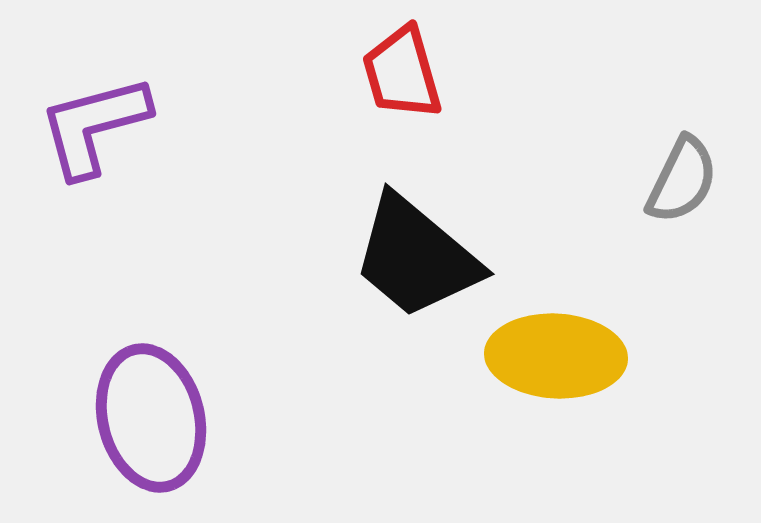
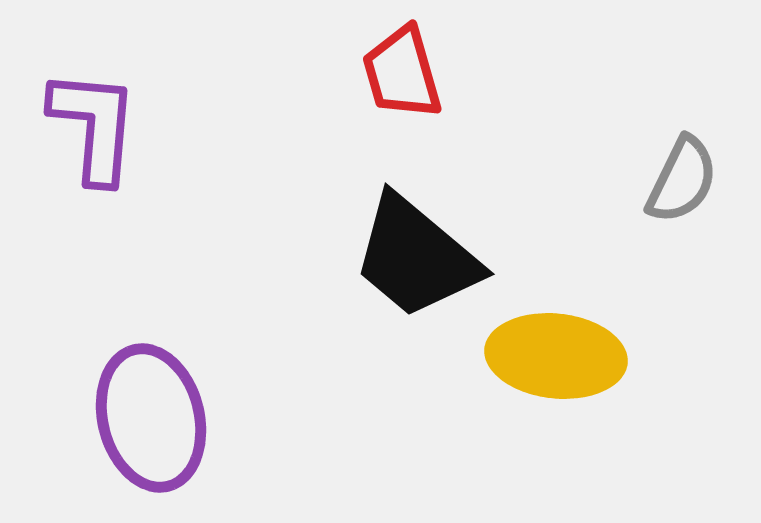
purple L-shape: rotated 110 degrees clockwise
yellow ellipse: rotated 3 degrees clockwise
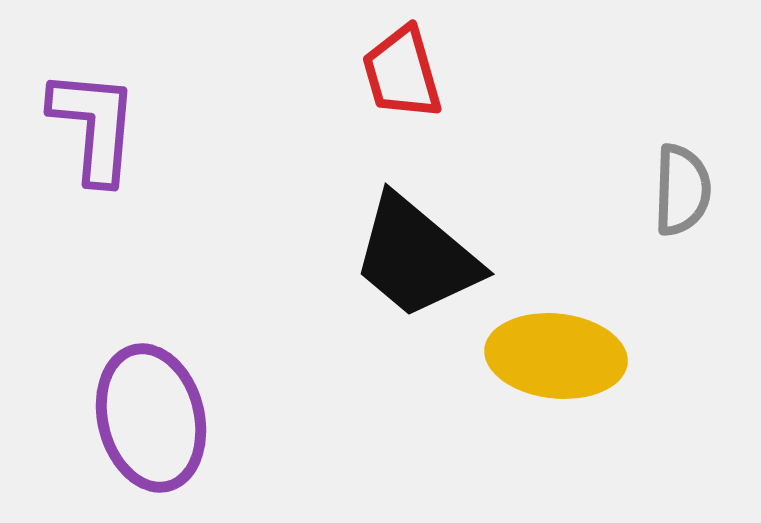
gray semicircle: moved 10 px down; rotated 24 degrees counterclockwise
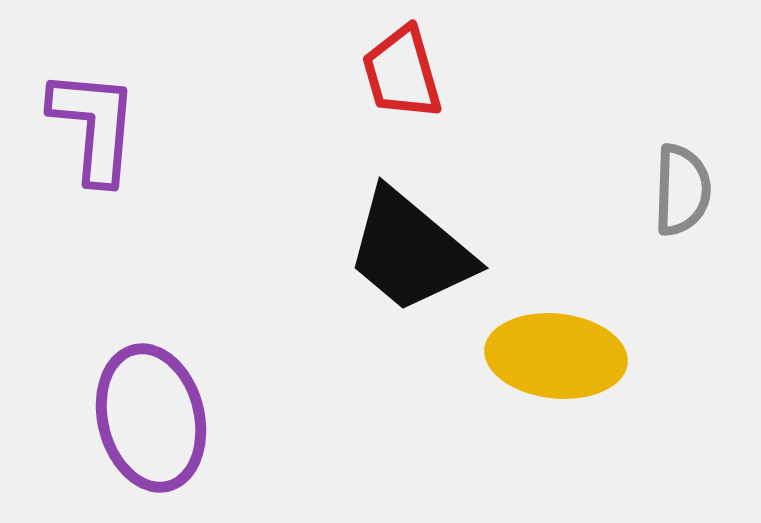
black trapezoid: moved 6 px left, 6 px up
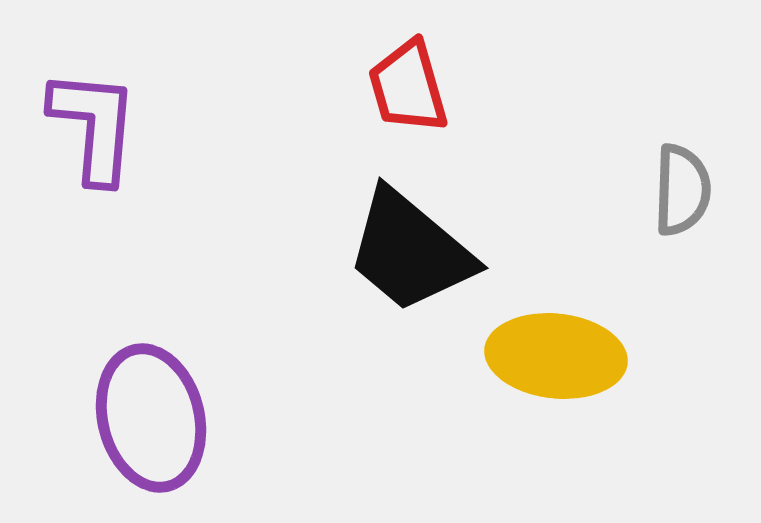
red trapezoid: moved 6 px right, 14 px down
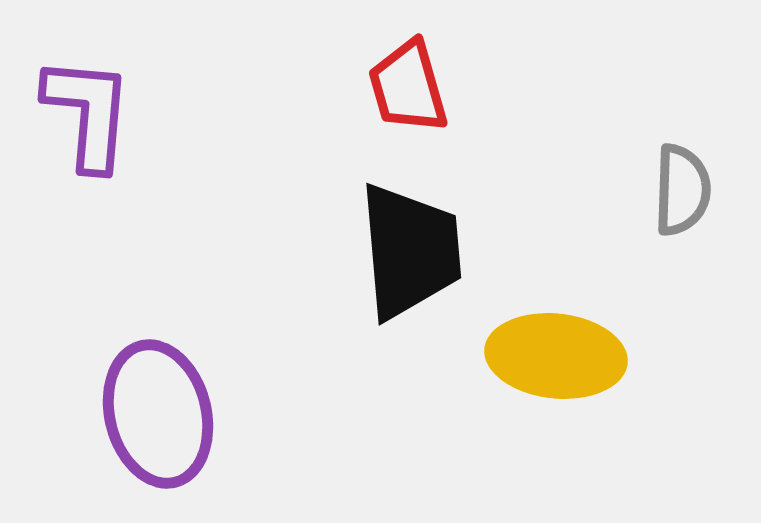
purple L-shape: moved 6 px left, 13 px up
black trapezoid: rotated 135 degrees counterclockwise
purple ellipse: moved 7 px right, 4 px up
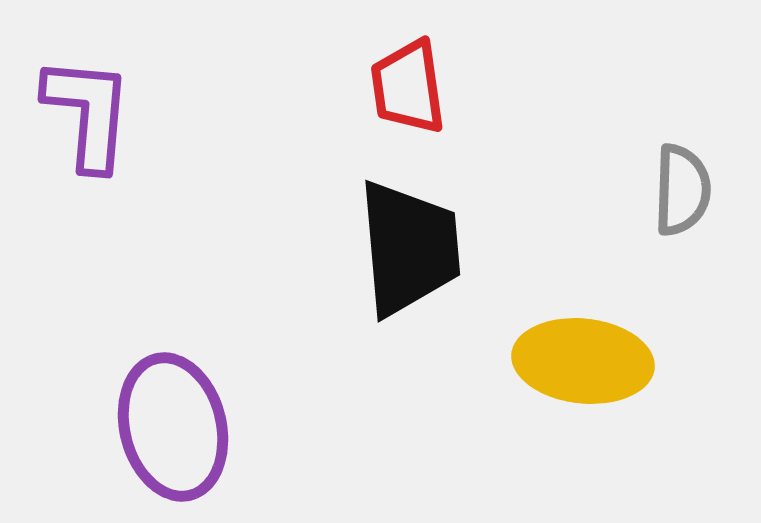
red trapezoid: rotated 8 degrees clockwise
black trapezoid: moved 1 px left, 3 px up
yellow ellipse: moved 27 px right, 5 px down
purple ellipse: moved 15 px right, 13 px down
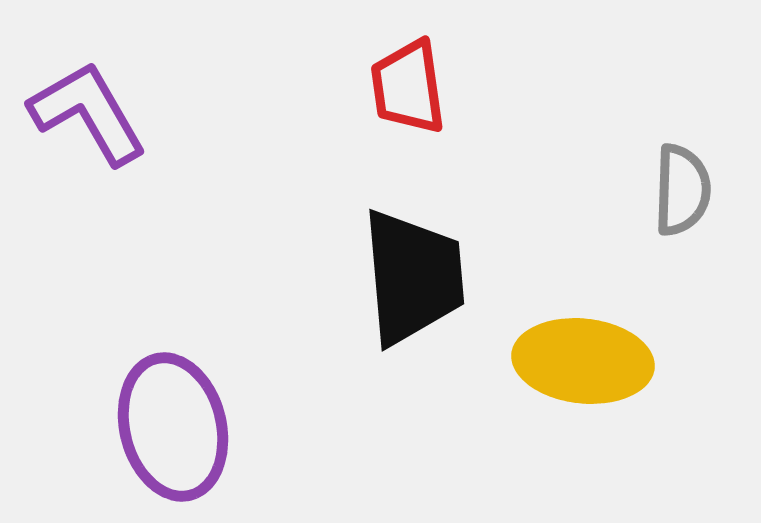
purple L-shape: rotated 35 degrees counterclockwise
black trapezoid: moved 4 px right, 29 px down
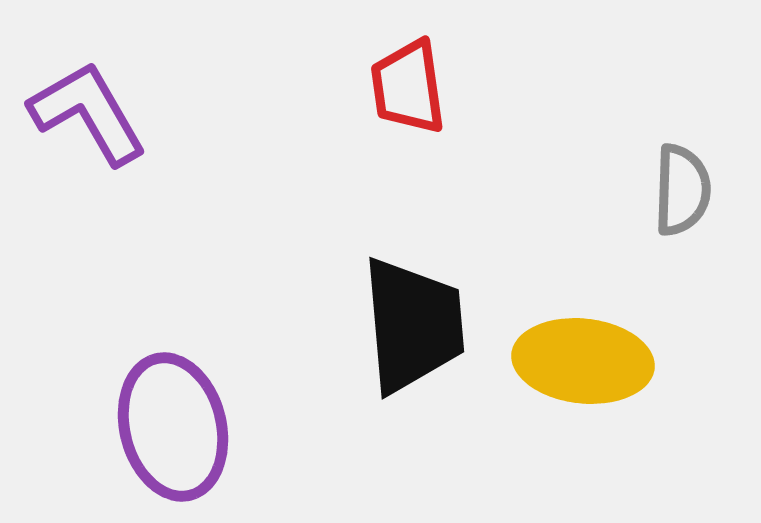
black trapezoid: moved 48 px down
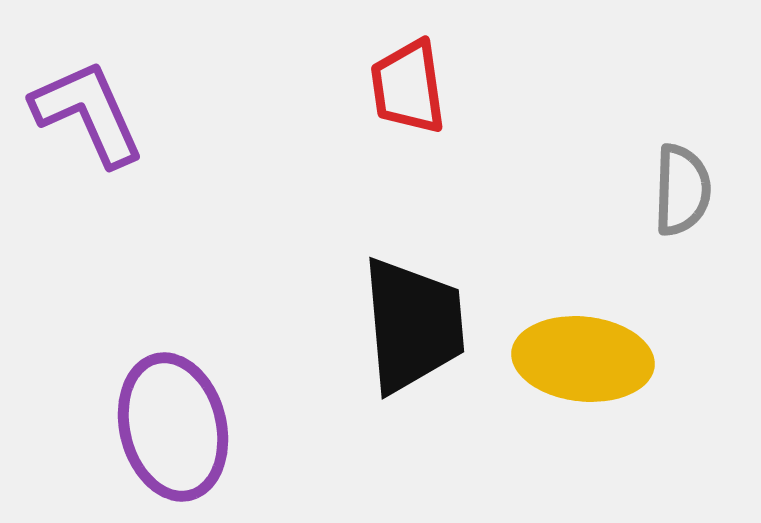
purple L-shape: rotated 6 degrees clockwise
yellow ellipse: moved 2 px up
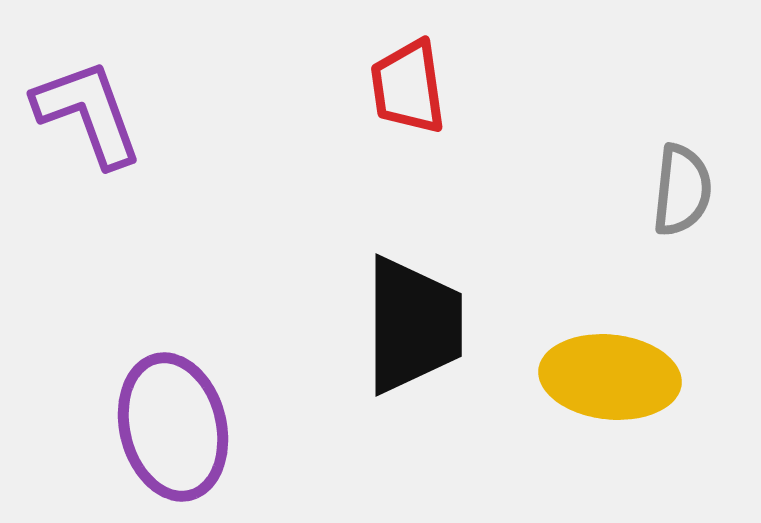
purple L-shape: rotated 4 degrees clockwise
gray semicircle: rotated 4 degrees clockwise
black trapezoid: rotated 5 degrees clockwise
yellow ellipse: moved 27 px right, 18 px down
